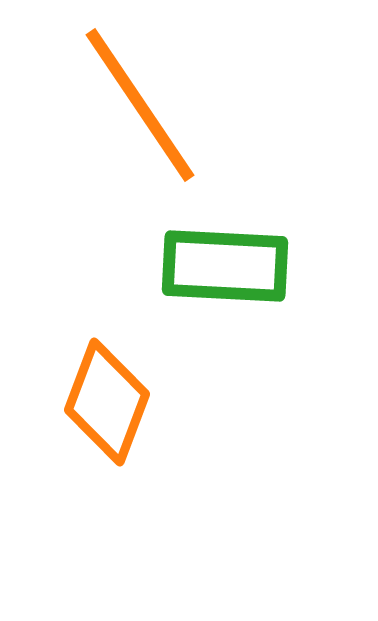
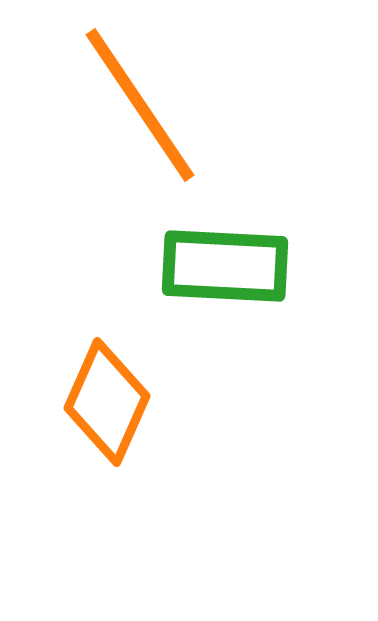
orange diamond: rotated 3 degrees clockwise
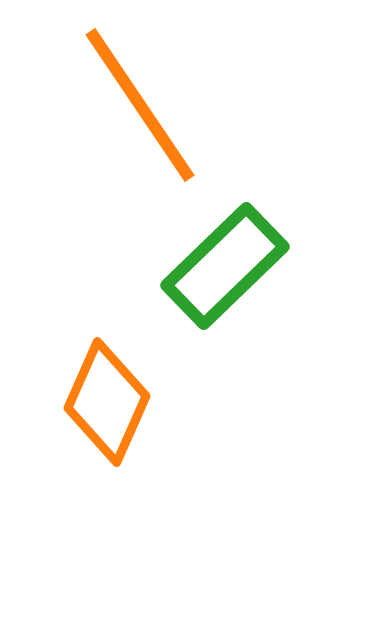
green rectangle: rotated 47 degrees counterclockwise
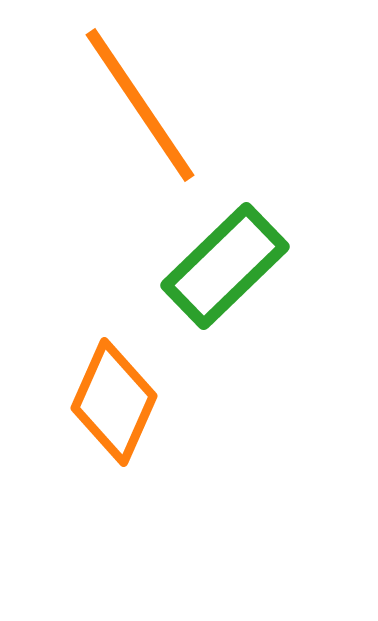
orange diamond: moved 7 px right
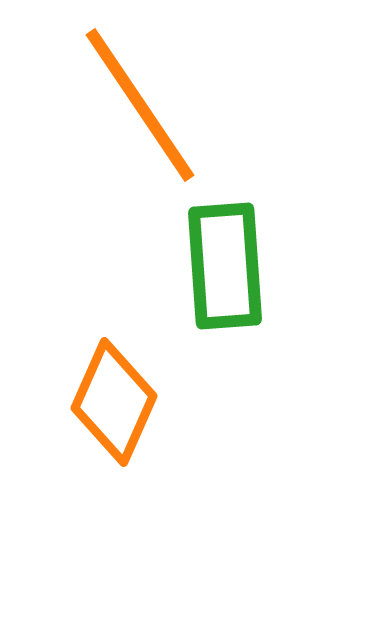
green rectangle: rotated 50 degrees counterclockwise
